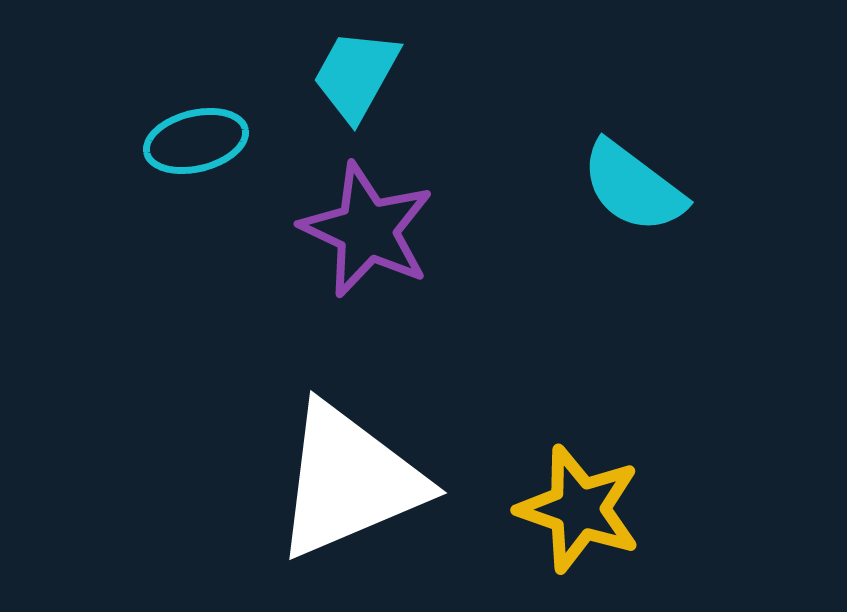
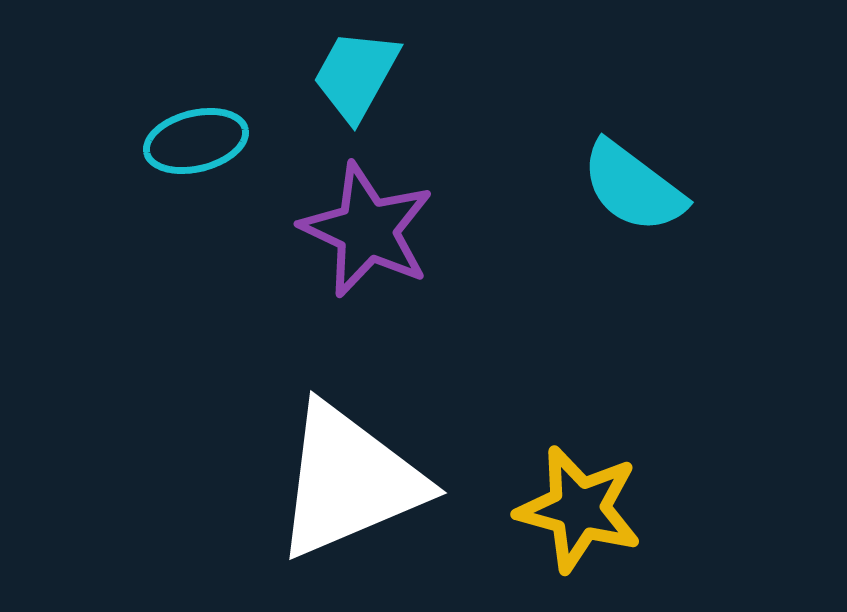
yellow star: rotated 4 degrees counterclockwise
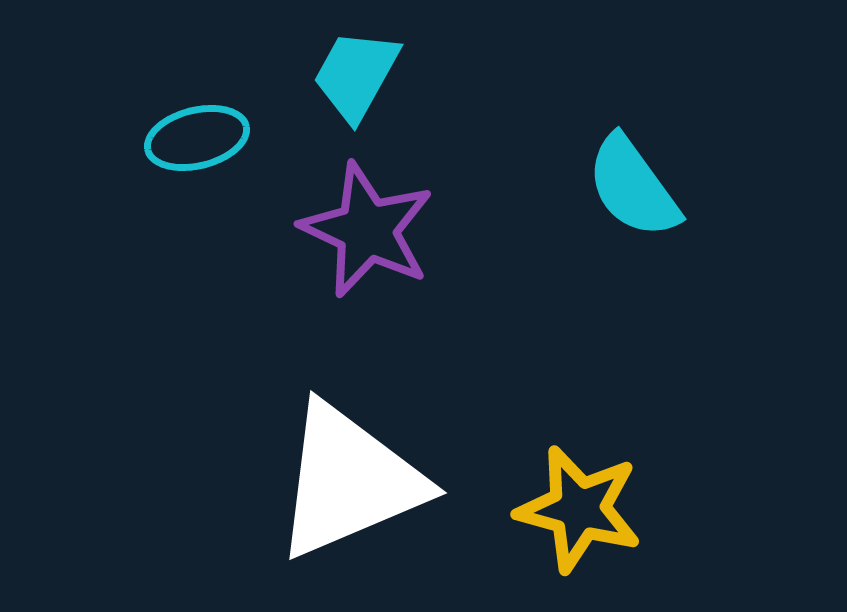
cyan ellipse: moved 1 px right, 3 px up
cyan semicircle: rotated 17 degrees clockwise
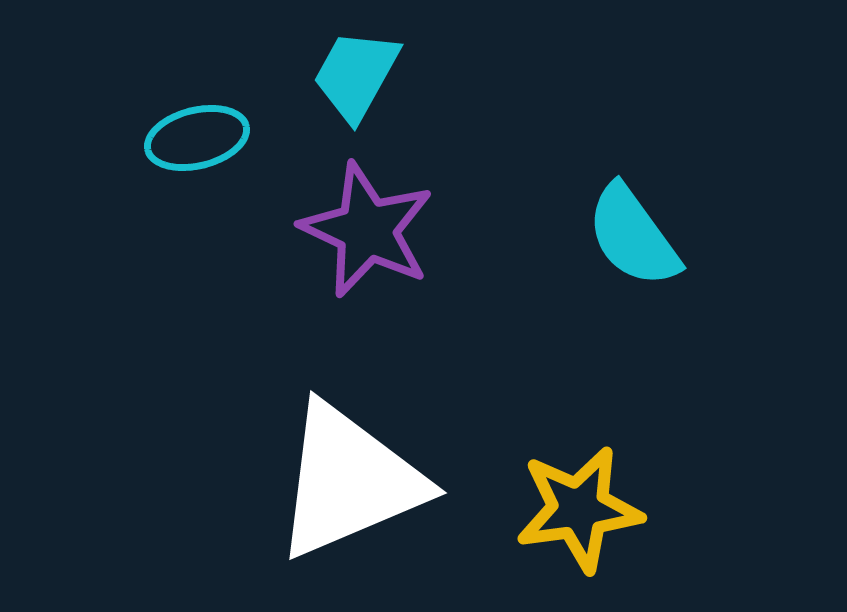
cyan semicircle: moved 49 px down
yellow star: rotated 23 degrees counterclockwise
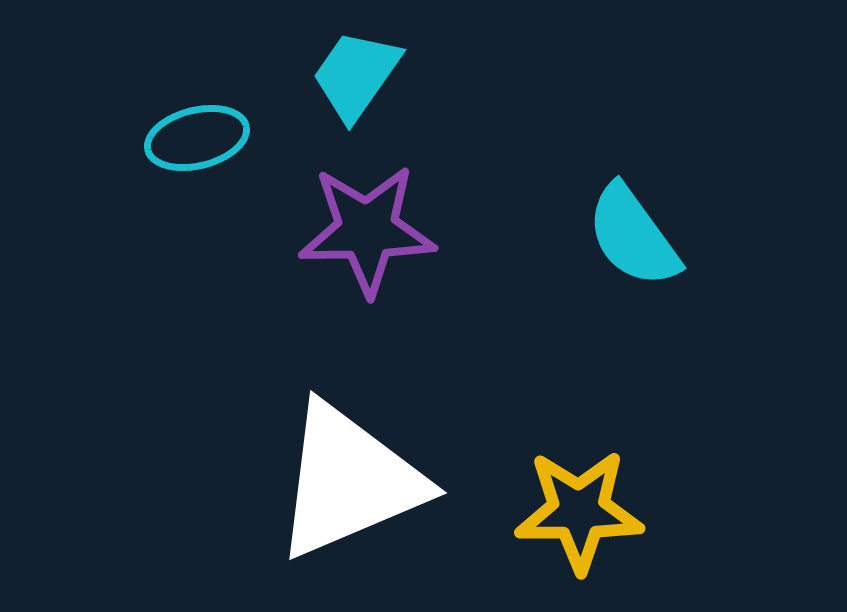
cyan trapezoid: rotated 6 degrees clockwise
purple star: rotated 26 degrees counterclockwise
yellow star: moved 2 px down; rotated 8 degrees clockwise
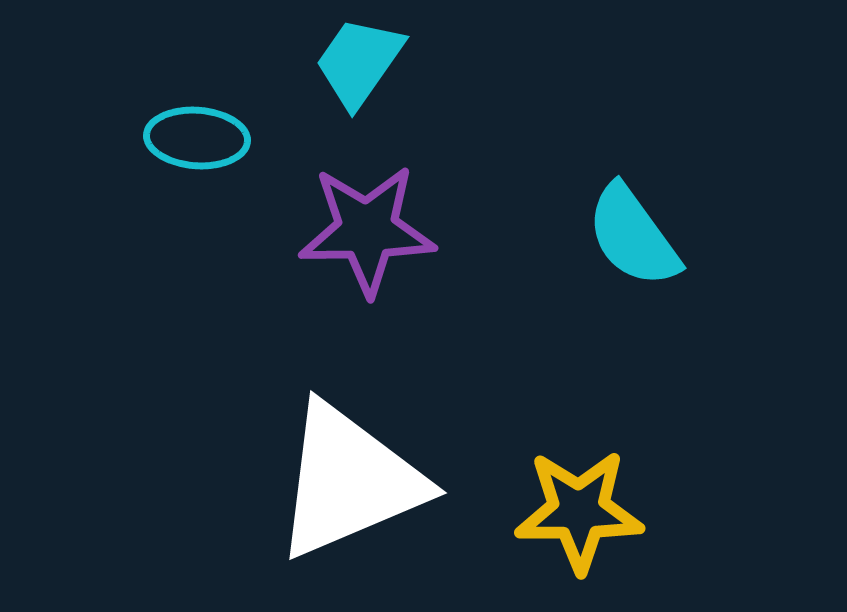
cyan trapezoid: moved 3 px right, 13 px up
cyan ellipse: rotated 18 degrees clockwise
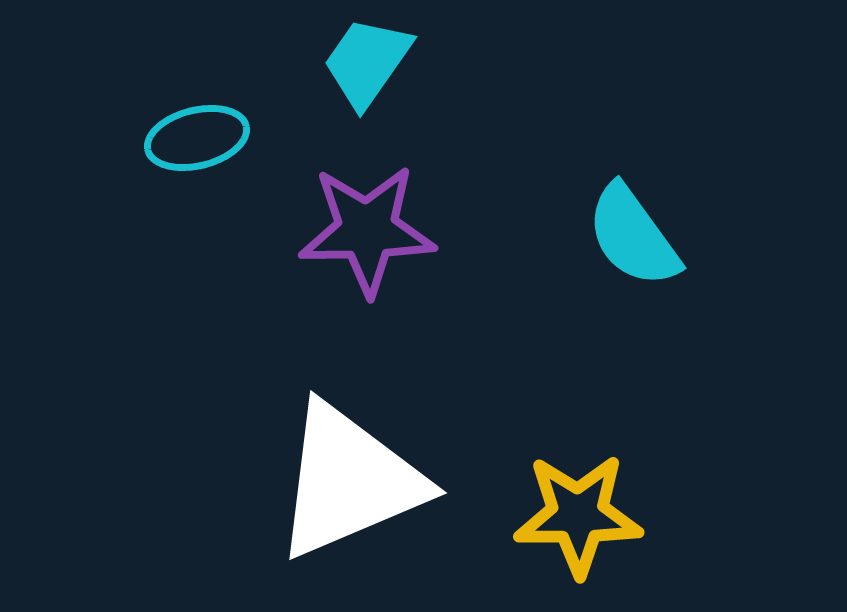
cyan trapezoid: moved 8 px right
cyan ellipse: rotated 18 degrees counterclockwise
yellow star: moved 1 px left, 4 px down
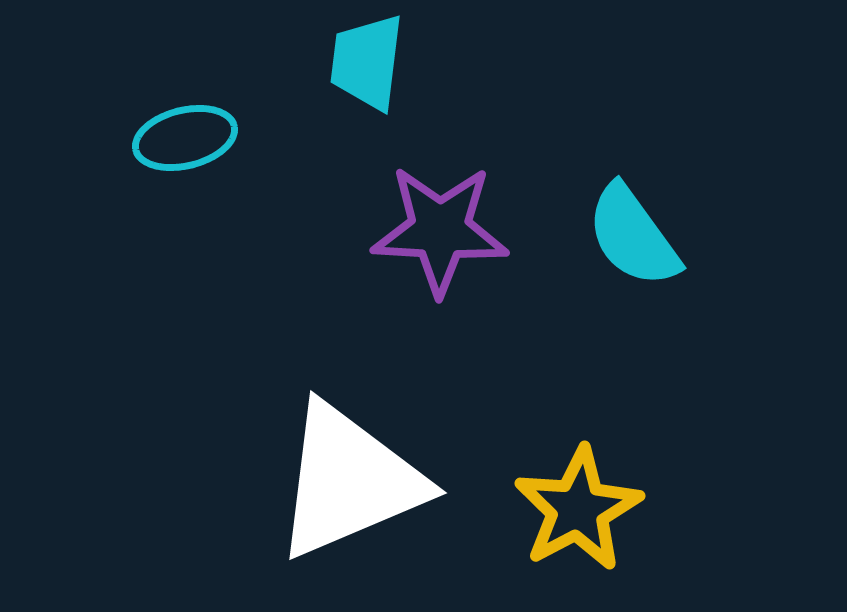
cyan trapezoid: rotated 28 degrees counterclockwise
cyan ellipse: moved 12 px left
purple star: moved 73 px right; rotated 4 degrees clockwise
yellow star: moved 6 px up; rotated 28 degrees counterclockwise
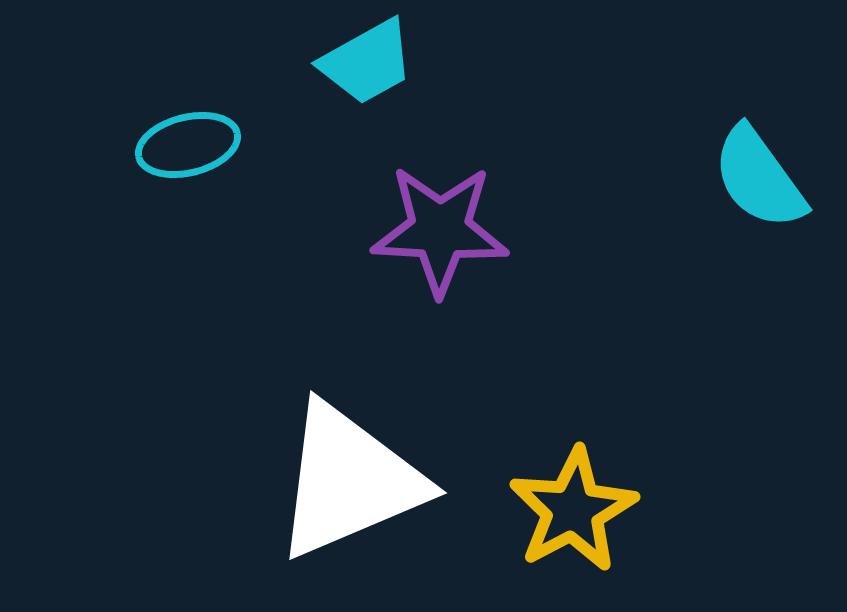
cyan trapezoid: rotated 126 degrees counterclockwise
cyan ellipse: moved 3 px right, 7 px down
cyan semicircle: moved 126 px right, 58 px up
yellow star: moved 5 px left, 1 px down
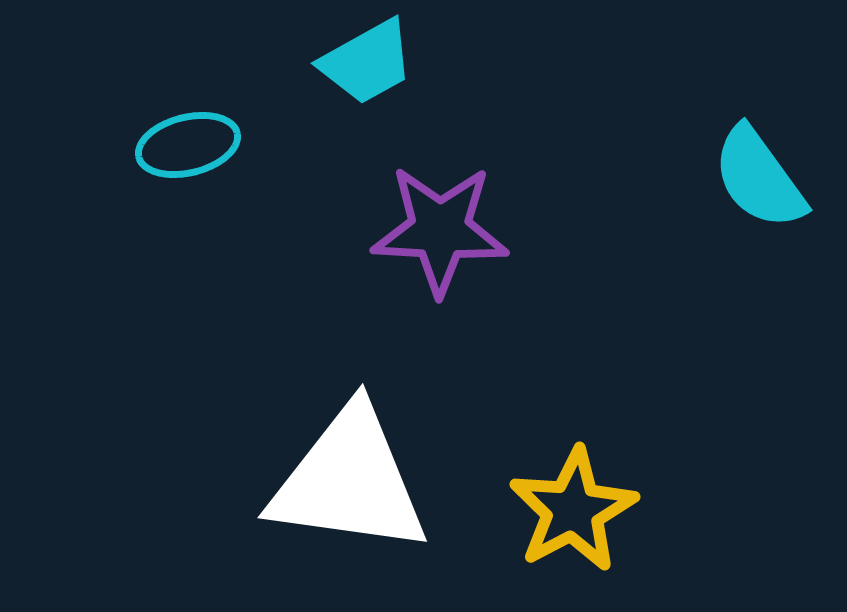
white triangle: rotated 31 degrees clockwise
